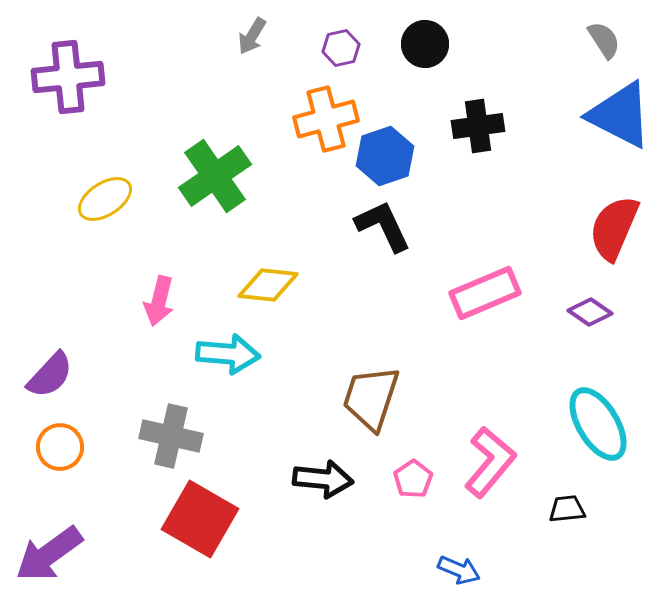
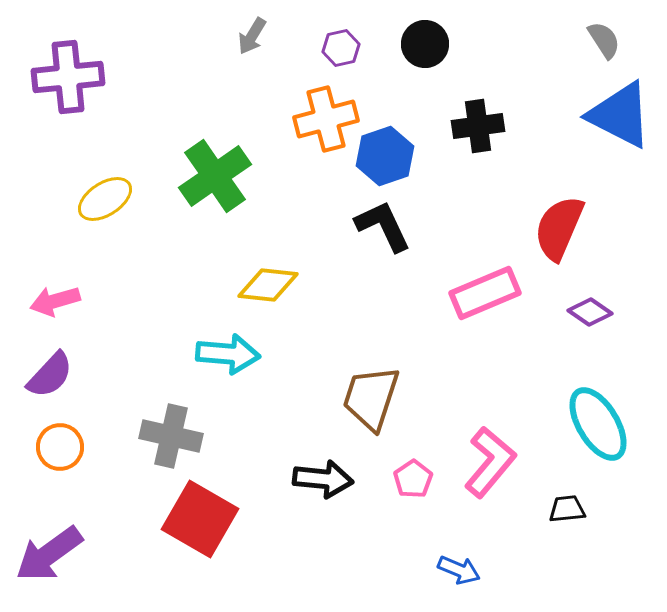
red semicircle: moved 55 px left
pink arrow: moved 104 px left; rotated 60 degrees clockwise
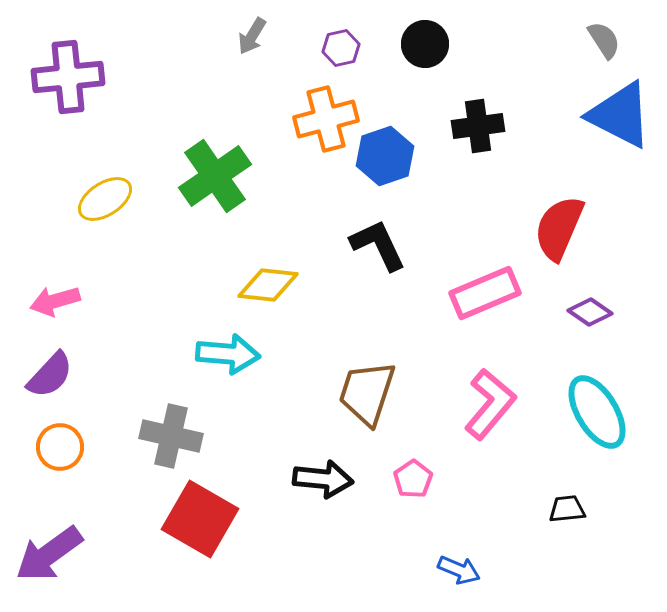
black L-shape: moved 5 px left, 19 px down
brown trapezoid: moved 4 px left, 5 px up
cyan ellipse: moved 1 px left, 12 px up
pink L-shape: moved 58 px up
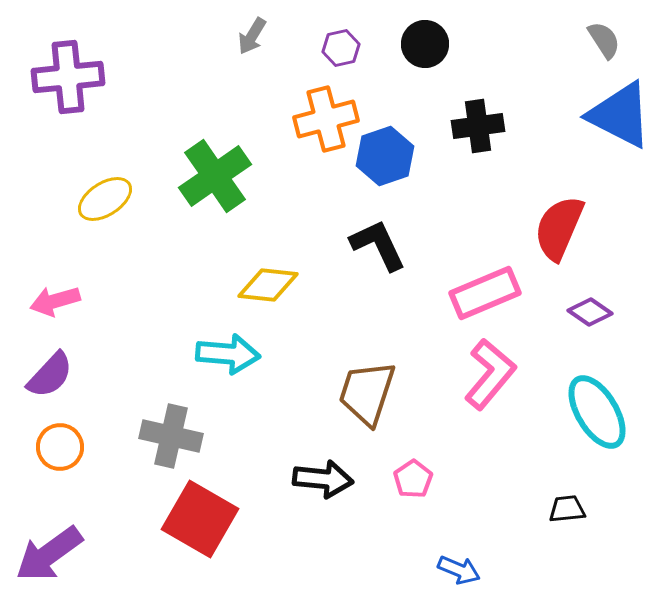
pink L-shape: moved 30 px up
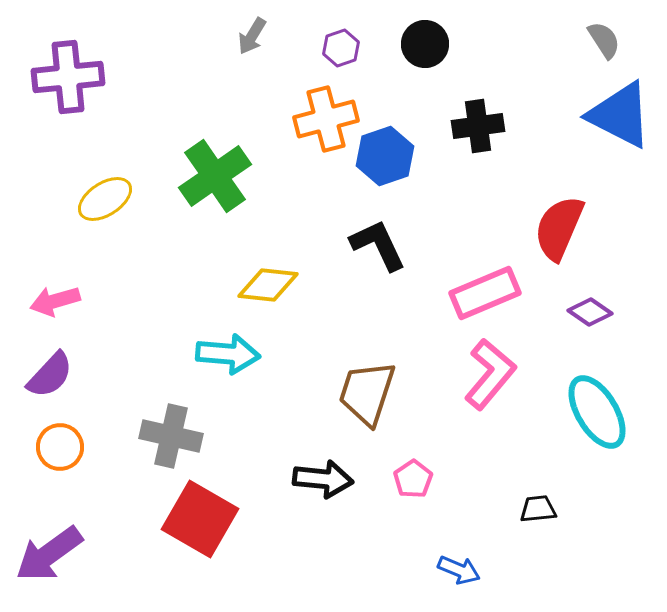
purple hexagon: rotated 6 degrees counterclockwise
black trapezoid: moved 29 px left
